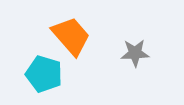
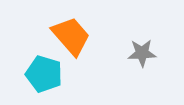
gray star: moved 7 px right
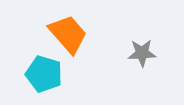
orange trapezoid: moved 3 px left, 2 px up
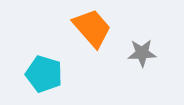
orange trapezoid: moved 24 px right, 6 px up
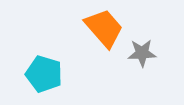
orange trapezoid: moved 12 px right
